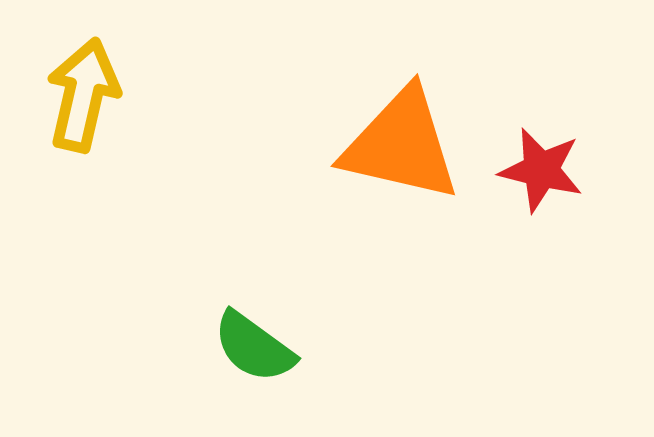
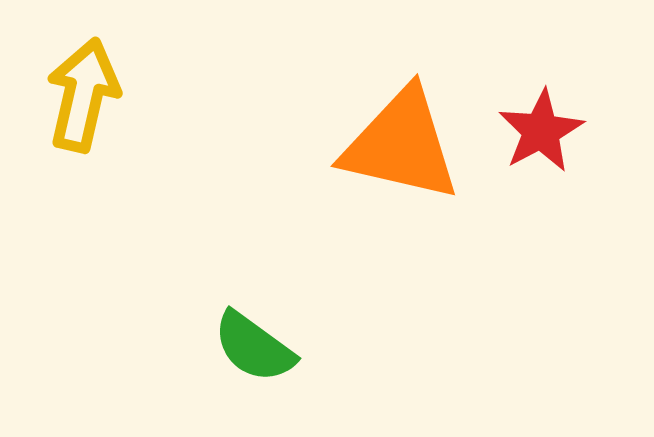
red star: moved 39 px up; rotated 30 degrees clockwise
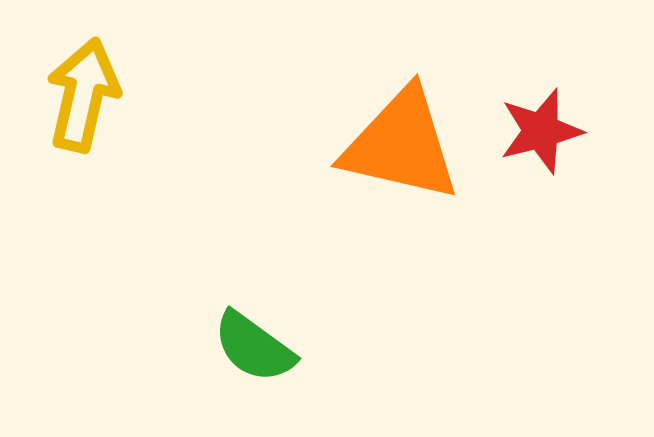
red star: rotated 14 degrees clockwise
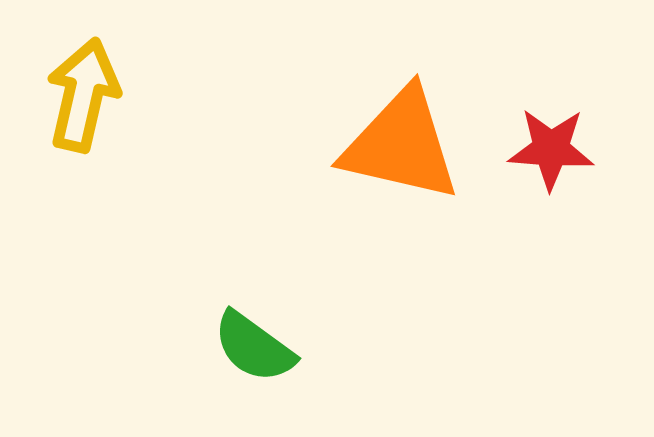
red star: moved 10 px right, 18 px down; rotated 18 degrees clockwise
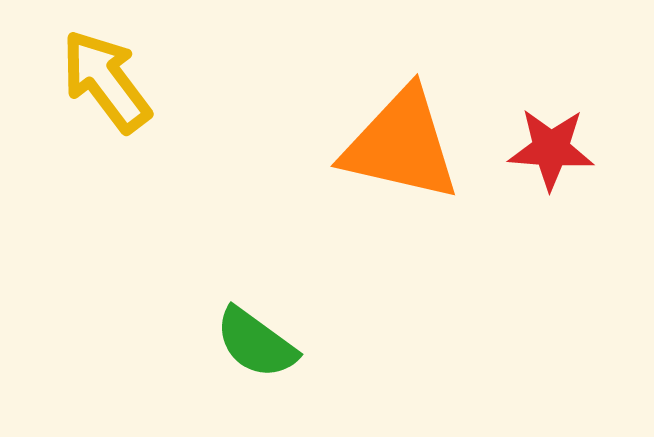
yellow arrow: moved 23 px right, 14 px up; rotated 50 degrees counterclockwise
green semicircle: moved 2 px right, 4 px up
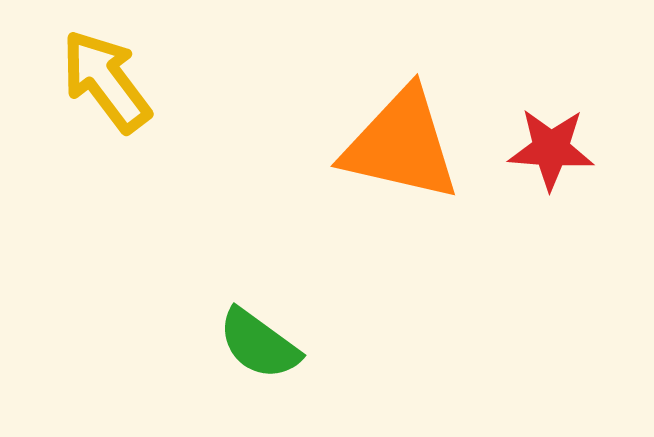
green semicircle: moved 3 px right, 1 px down
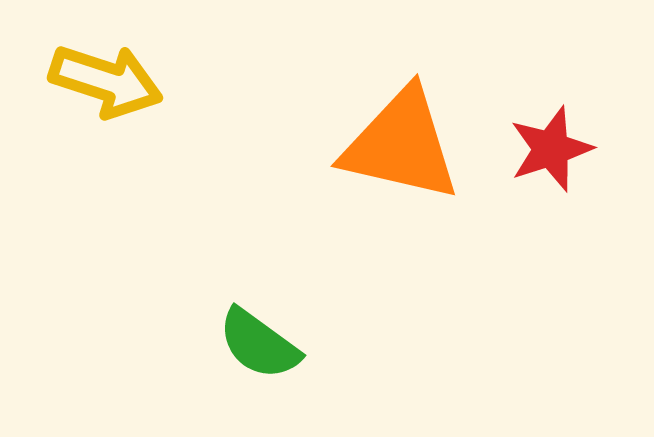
yellow arrow: rotated 145 degrees clockwise
red star: rotated 22 degrees counterclockwise
